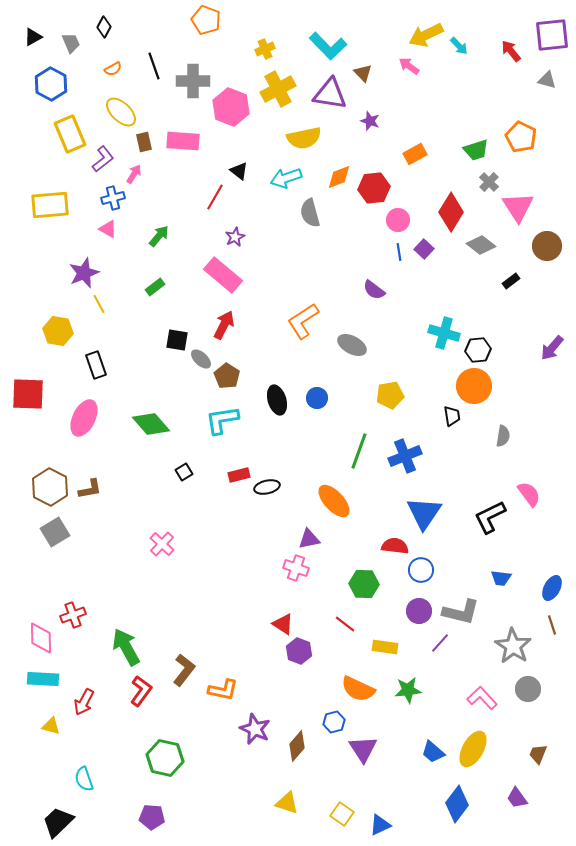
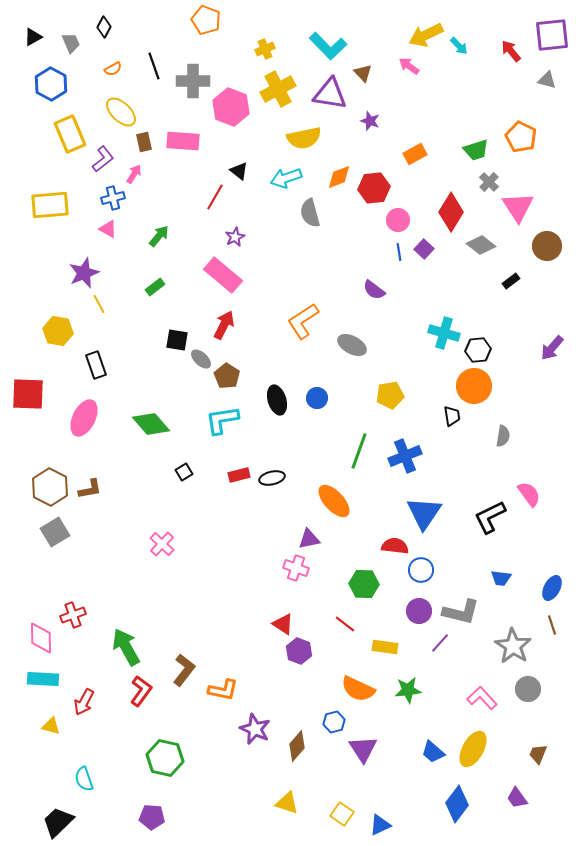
black ellipse at (267, 487): moved 5 px right, 9 px up
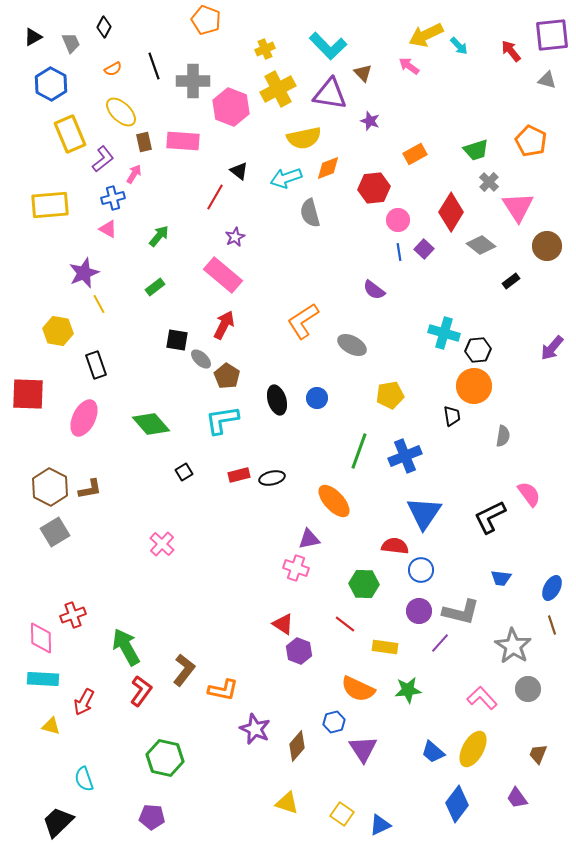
orange pentagon at (521, 137): moved 10 px right, 4 px down
orange diamond at (339, 177): moved 11 px left, 9 px up
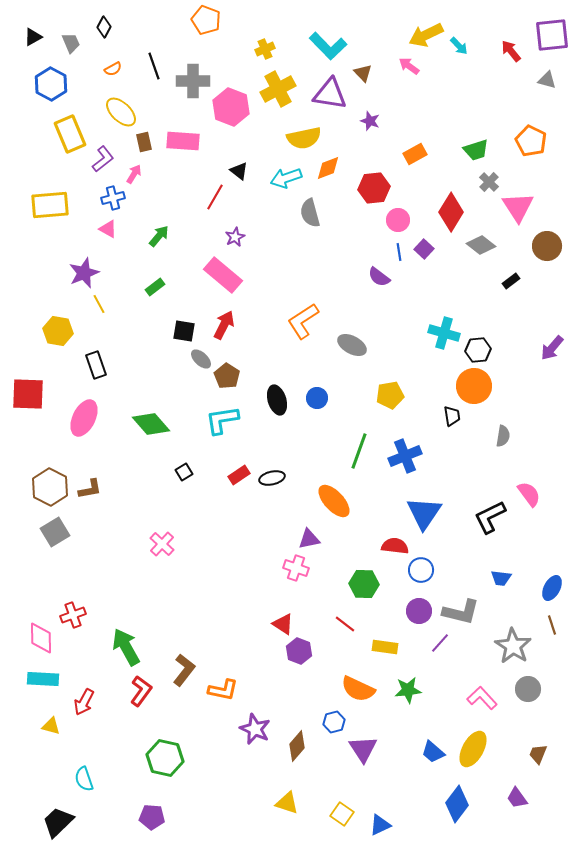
purple semicircle at (374, 290): moved 5 px right, 13 px up
black square at (177, 340): moved 7 px right, 9 px up
red rectangle at (239, 475): rotated 20 degrees counterclockwise
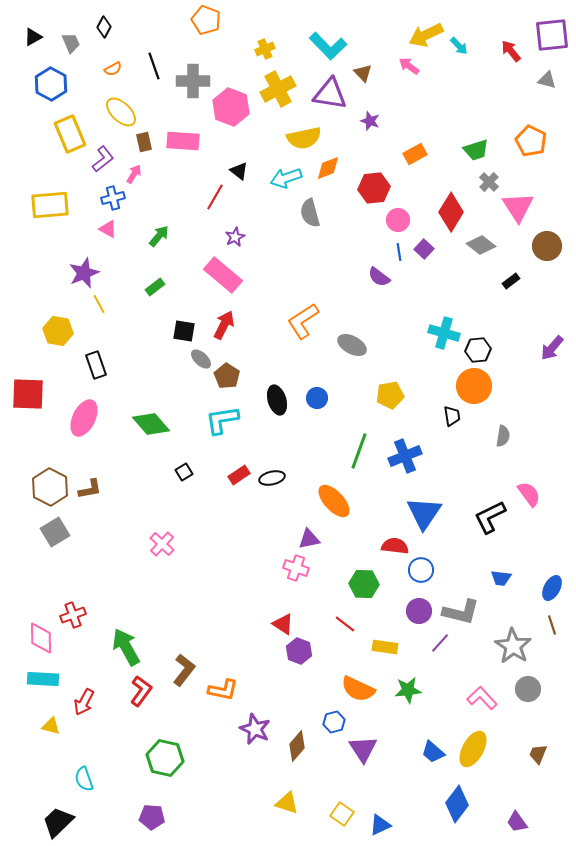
purple trapezoid at (517, 798): moved 24 px down
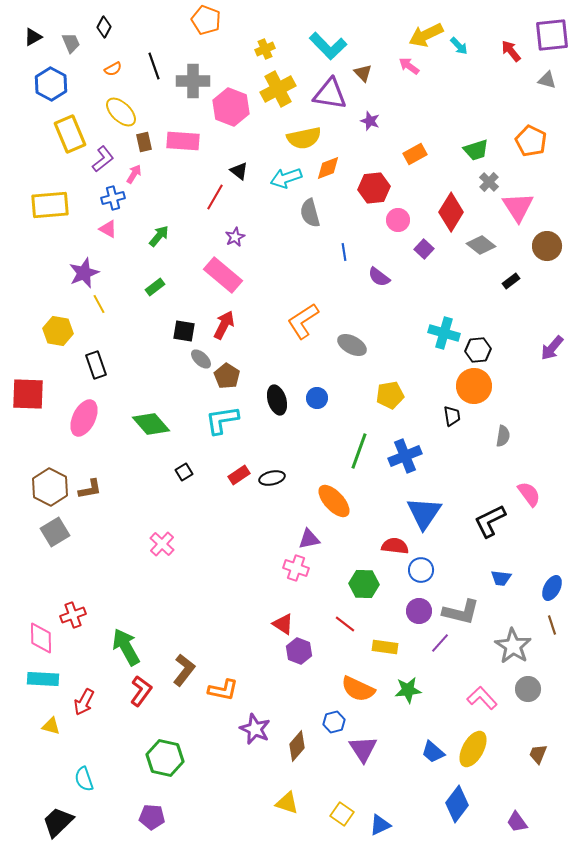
blue line at (399, 252): moved 55 px left
black L-shape at (490, 517): moved 4 px down
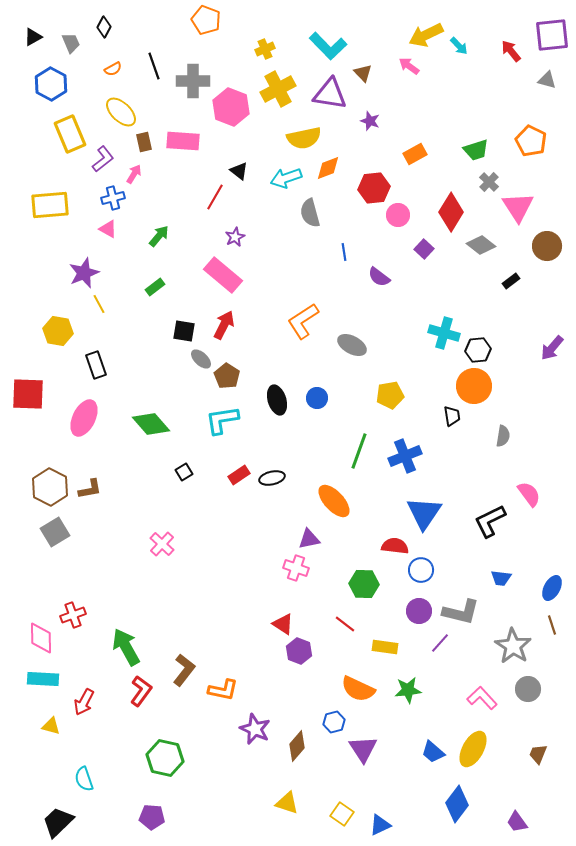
pink circle at (398, 220): moved 5 px up
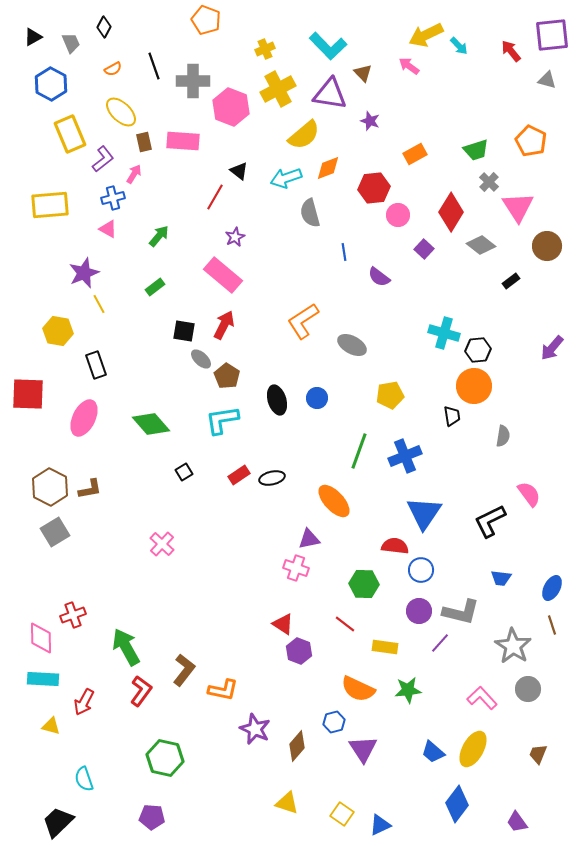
yellow semicircle at (304, 138): moved 3 px up; rotated 28 degrees counterclockwise
